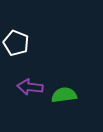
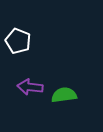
white pentagon: moved 2 px right, 2 px up
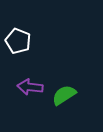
green semicircle: rotated 25 degrees counterclockwise
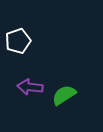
white pentagon: rotated 30 degrees clockwise
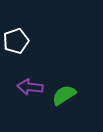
white pentagon: moved 2 px left
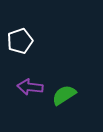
white pentagon: moved 4 px right
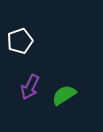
purple arrow: rotated 70 degrees counterclockwise
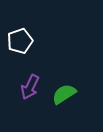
green semicircle: moved 1 px up
